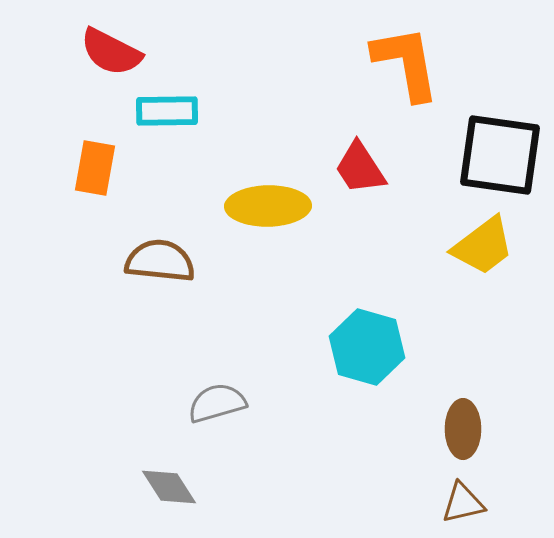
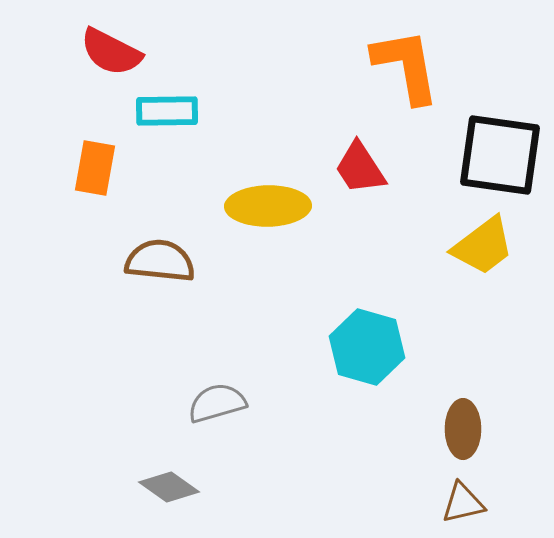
orange L-shape: moved 3 px down
gray diamond: rotated 22 degrees counterclockwise
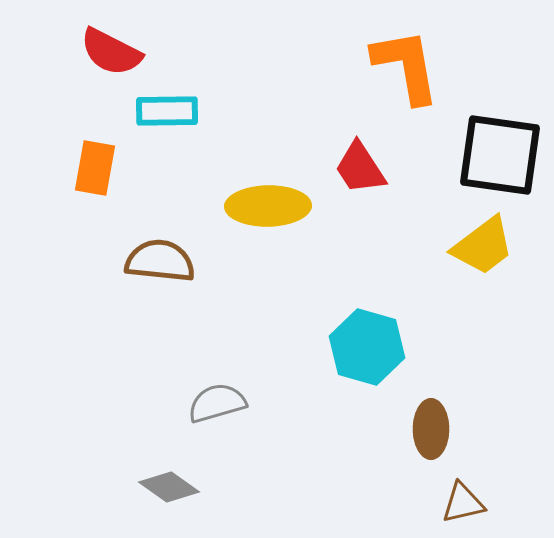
brown ellipse: moved 32 px left
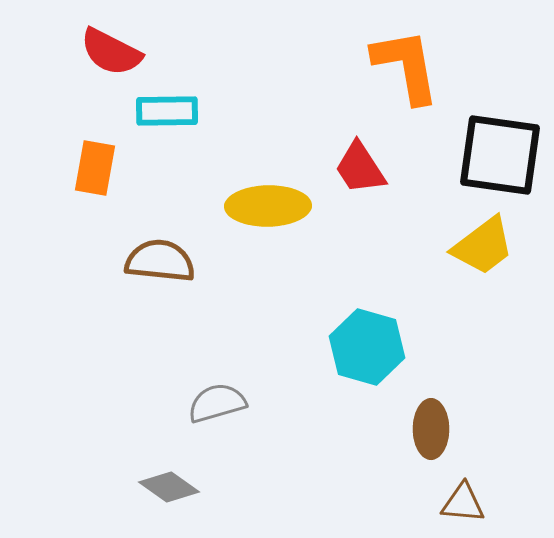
brown triangle: rotated 18 degrees clockwise
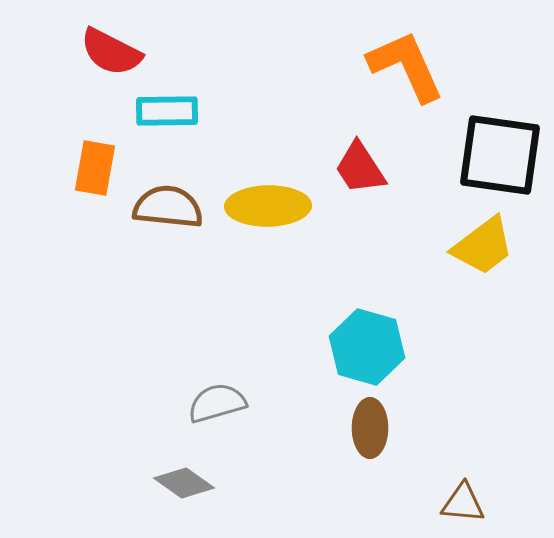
orange L-shape: rotated 14 degrees counterclockwise
brown semicircle: moved 8 px right, 54 px up
brown ellipse: moved 61 px left, 1 px up
gray diamond: moved 15 px right, 4 px up
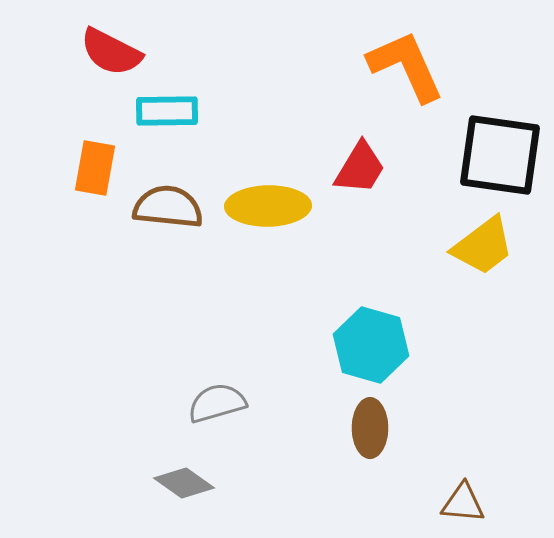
red trapezoid: rotated 116 degrees counterclockwise
cyan hexagon: moved 4 px right, 2 px up
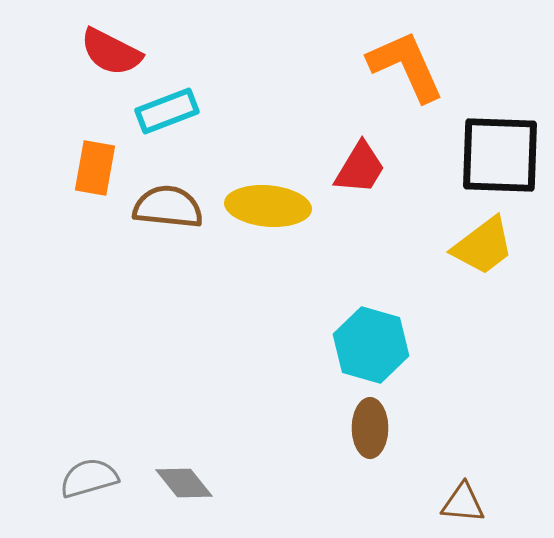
cyan rectangle: rotated 20 degrees counterclockwise
black square: rotated 6 degrees counterclockwise
yellow ellipse: rotated 6 degrees clockwise
gray semicircle: moved 128 px left, 75 px down
gray diamond: rotated 16 degrees clockwise
